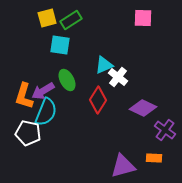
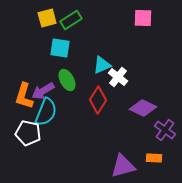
cyan square: moved 3 px down
cyan triangle: moved 2 px left
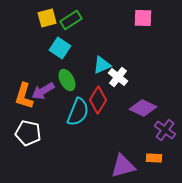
cyan square: rotated 25 degrees clockwise
cyan semicircle: moved 32 px right
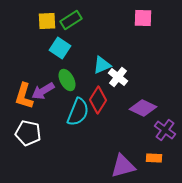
yellow square: moved 3 px down; rotated 12 degrees clockwise
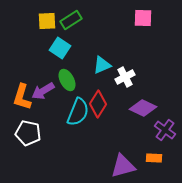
white cross: moved 7 px right; rotated 24 degrees clockwise
orange L-shape: moved 2 px left, 1 px down
red diamond: moved 4 px down
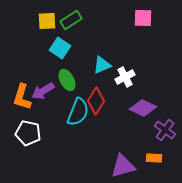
red diamond: moved 2 px left, 3 px up
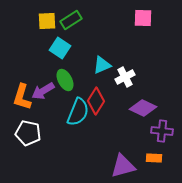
green ellipse: moved 2 px left
purple cross: moved 3 px left, 1 px down; rotated 30 degrees counterclockwise
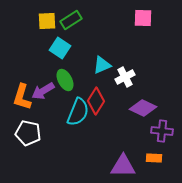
purple triangle: rotated 16 degrees clockwise
